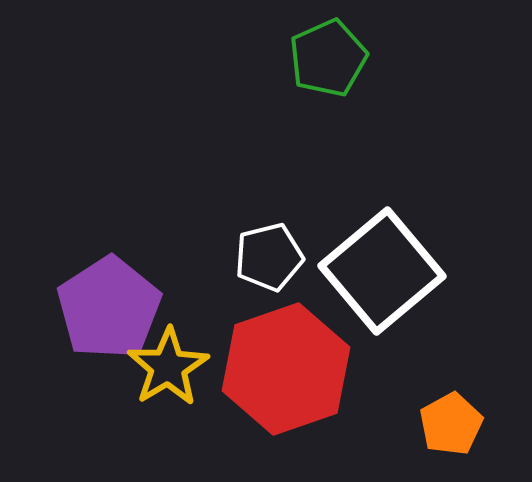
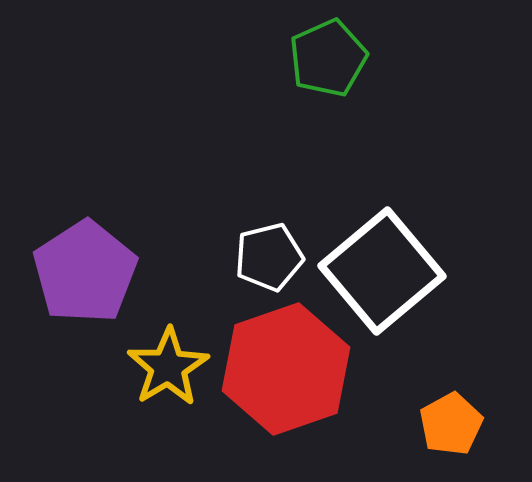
purple pentagon: moved 24 px left, 36 px up
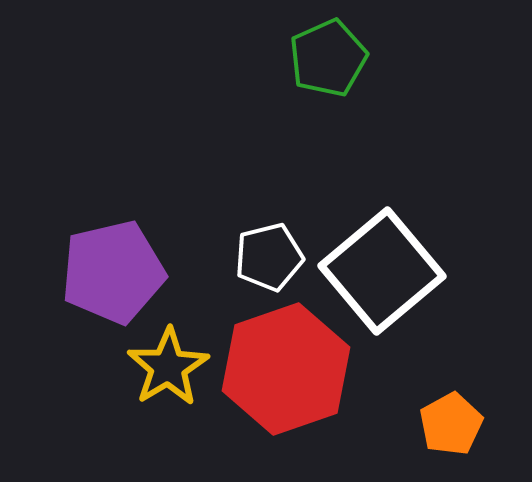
purple pentagon: moved 28 px right; rotated 20 degrees clockwise
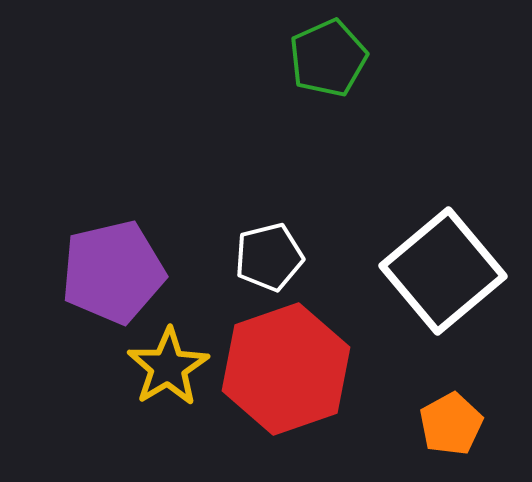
white square: moved 61 px right
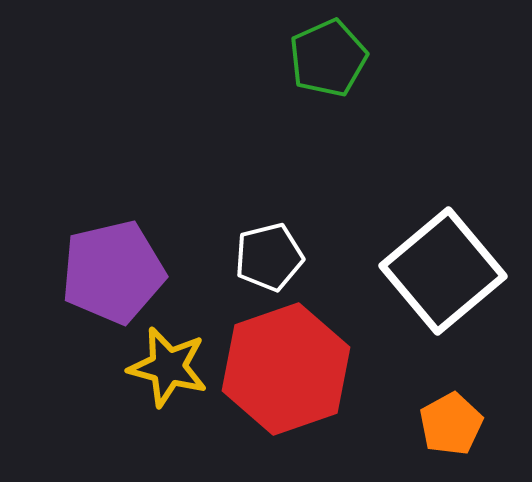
yellow star: rotated 26 degrees counterclockwise
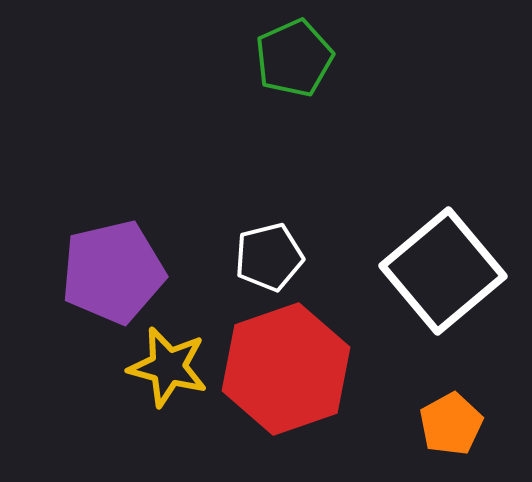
green pentagon: moved 34 px left
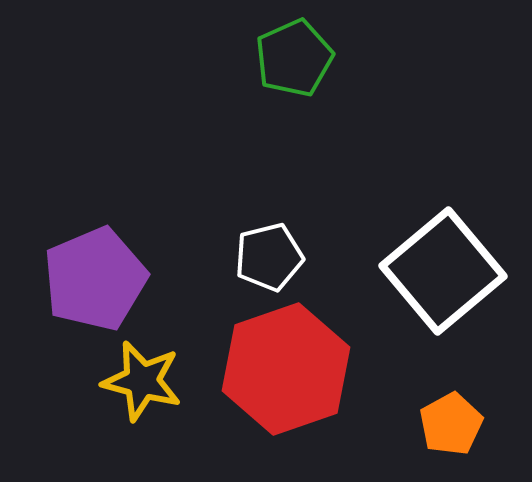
purple pentagon: moved 18 px left, 7 px down; rotated 10 degrees counterclockwise
yellow star: moved 26 px left, 14 px down
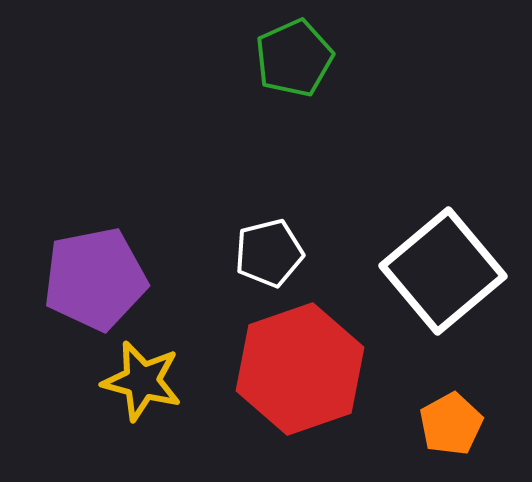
white pentagon: moved 4 px up
purple pentagon: rotated 12 degrees clockwise
red hexagon: moved 14 px right
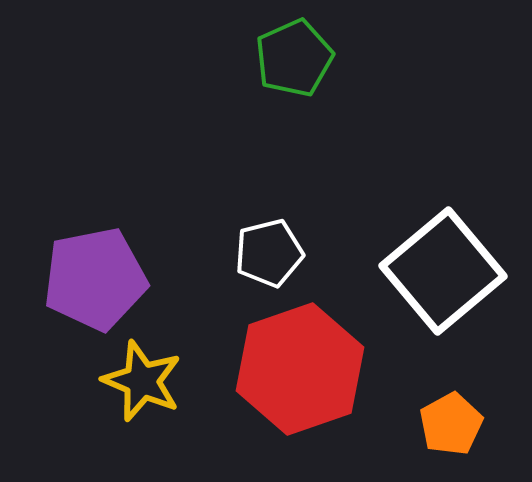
yellow star: rotated 8 degrees clockwise
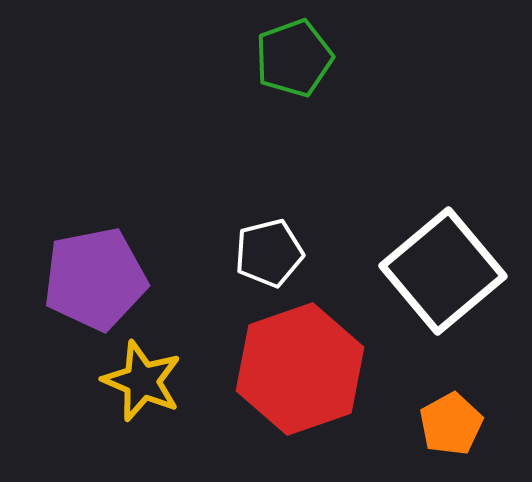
green pentagon: rotated 4 degrees clockwise
